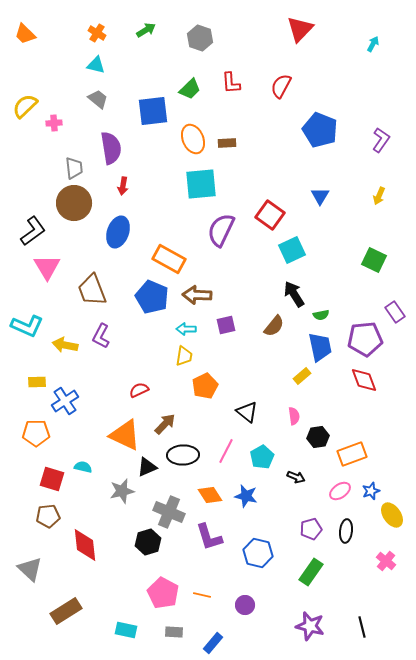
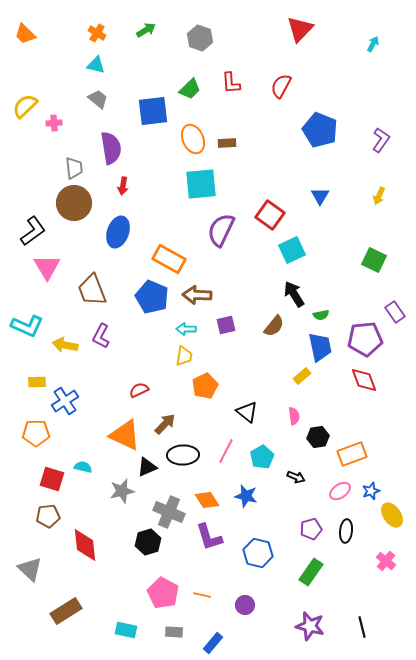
orange diamond at (210, 495): moved 3 px left, 5 px down
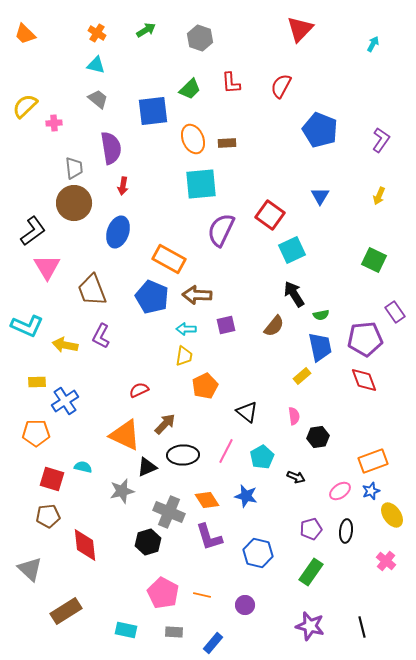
orange rectangle at (352, 454): moved 21 px right, 7 px down
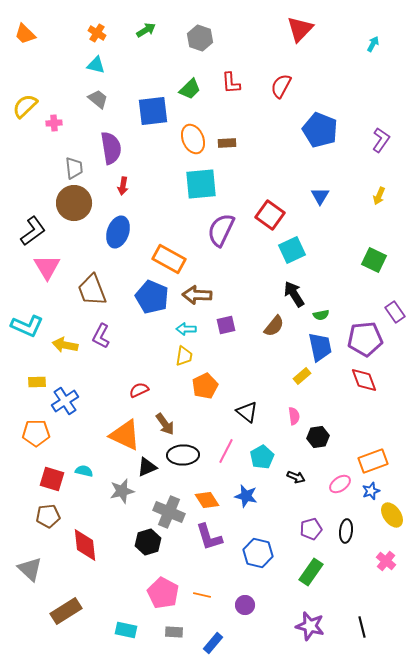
brown arrow at (165, 424): rotated 100 degrees clockwise
cyan semicircle at (83, 467): moved 1 px right, 4 px down
pink ellipse at (340, 491): moved 7 px up
